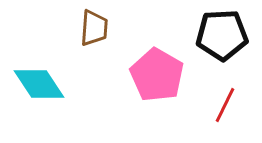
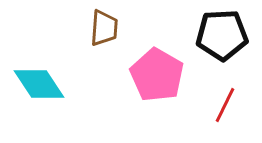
brown trapezoid: moved 10 px right
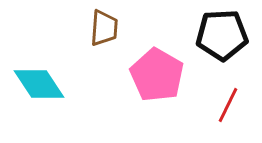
red line: moved 3 px right
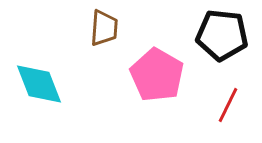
black pentagon: rotated 9 degrees clockwise
cyan diamond: rotated 12 degrees clockwise
